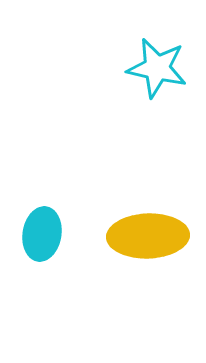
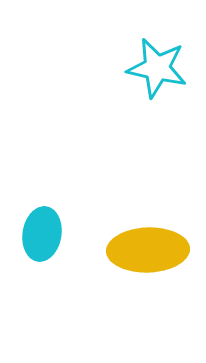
yellow ellipse: moved 14 px down
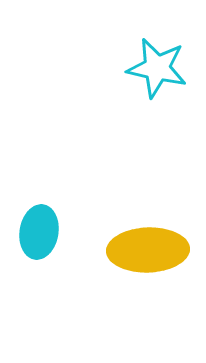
cyan ellipse: moved 3 px left, 2 px up
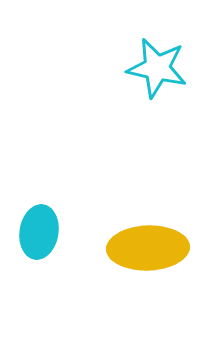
yellow ellipse: moved 2 px up
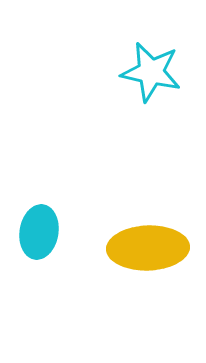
cyan star: moved 6 px left, 4 px down
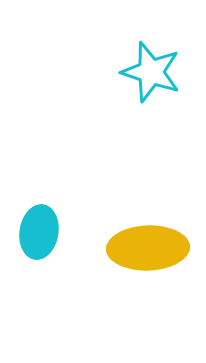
cyan star: rotated 6 degrees clockwise
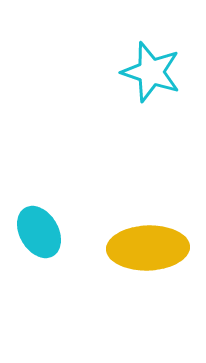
cyan ellipse: rotated 39 degrees counterclockwise
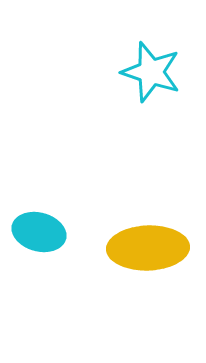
cyan ellipse: rotated 45 degrees counterclockwise
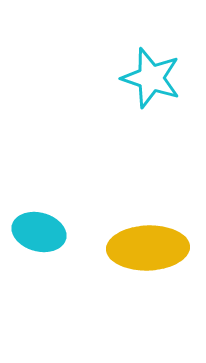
cyan star: moved 6 px down
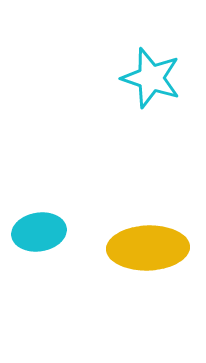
cyan ellipse: rotated 24 degrees counterclockwise
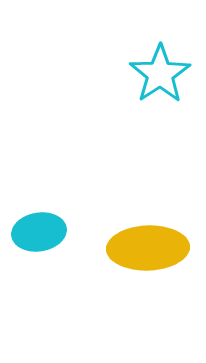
cyan star: moved 9 px right, 4 px up; rotated 20 degrees clockwise
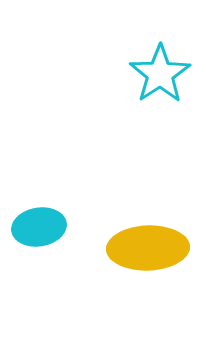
cyan ellipse: moved 5 px up
